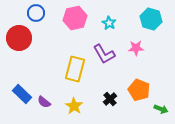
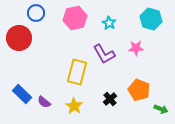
yellow rectangle: moved 2 px right, 3 px down
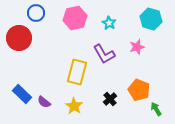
pink star: moved 1 px right, 1 px up; rotated 14 degrees counterclockwise
green arrow: moved 5 px left; rotated 144 degrees counterclockwise
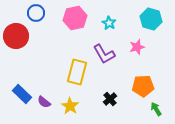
red circle: moved 3 px left, 2 px up
orange pentagon: moved 4 px right, 4 px up; rotated 25 degrees counterclockwise
yellow star: moved 4 px left
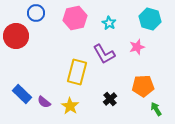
cyan hexagon: moved 1 px left
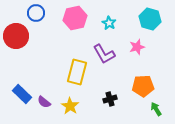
black cross: rotated 24 degrees clockwise
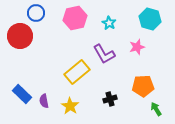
red circle: moved 4 px right
yellow rectangle: rotated 35 degrees clockwise
purple semicircle: moved 1 px up; rotated 40 degrees clockwise
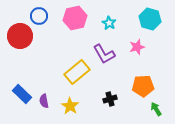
blue circle: moved 3 px right, 3 px down
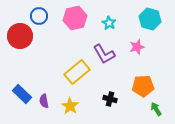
black cross: rotated 32 degrees clockwise
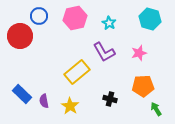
pink star: moved 2 px right, 6 px down
purple L-shape: moved 2 px up
